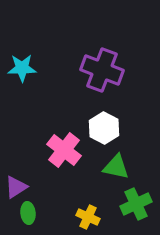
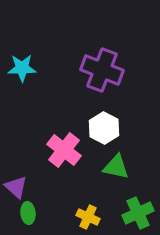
purple triangle: rotated 45 degrees counterclockwise
green cross: moved 2 px right, 9 px down
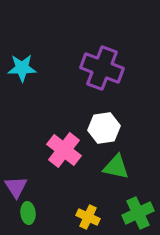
purple cross: moved 2 px up
white hexagon: rotated 24 degrees clockwise
purple triangle: rotated 15 degrees clockwise
